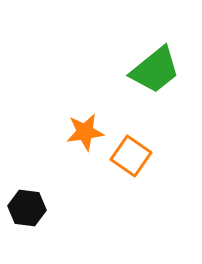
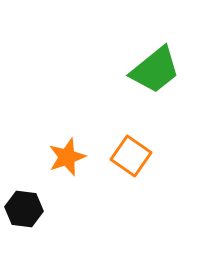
orange star: moved 18 px left, 25 px down; rotated 12 degrees counterclockwise
black hexagon: moved 3 px left, 1 px down
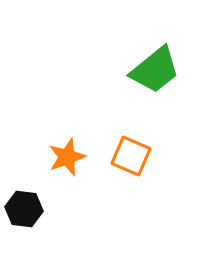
orange square: rotated 12 degrees counterclockwise
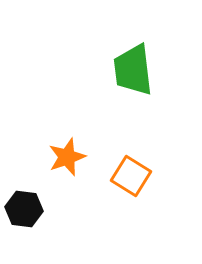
green trapezoid: moved 22 px left; rotated 122 degrees clockwise
orange square: moved 20 px down; rotated 9 degrees clockwise
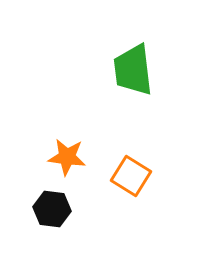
orange star: rotated 27 degrees clockwise
black hexagon: moved 28 px right
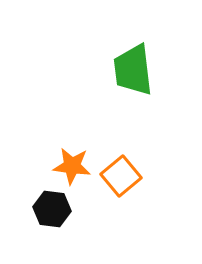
orange star: moved 5 px right, 9 px down
orange square: moved 10 px left; rotated 18 degrees clockwise
